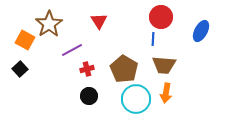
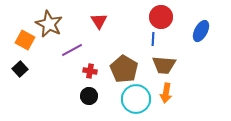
brown star: rotated 12 degrees counterclockwise
red cross: moved 3 px right, 2 px down; rotated 24 degrees clockwise
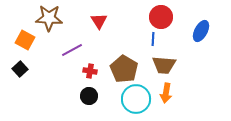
brown star: moved 6 px up; rotated 24 degrees counterclockwise
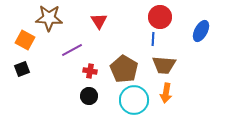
red circle: moved 1 px left
black square: moved 2 px right; rotated 21 degrees clockwise
cyan circle: moved 2 px left, 1 px down
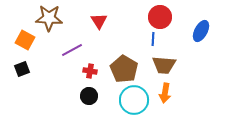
orange arrow: moved 1 px left
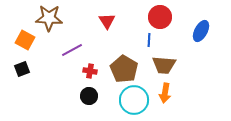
red triangle: moved 8 px right
blue line: moved 4 px left, 1 px down
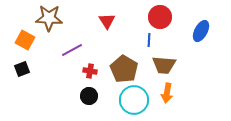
orange arrow: moved 2 px right
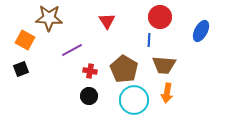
black square: moved 1 px left
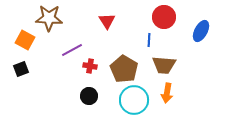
red circle: moved 4 px right
red cross: moved 5 px up
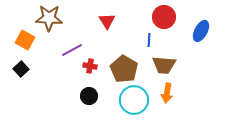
black square: rotated 21 degrees counterclockwise
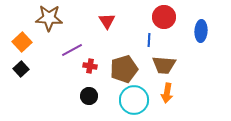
blue ellipse: rotated 25 degrees counterclockwise
orange square: moved 3 px left, 2 px down; rotated 18 degrees clockwise
brown pentagon: rotated 24 degrees clockwise
